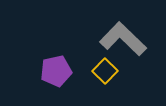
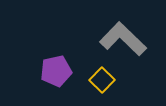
yellow square: moved 3 px left, 9 px down
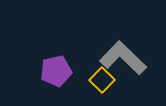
gray L-shape: moved 19 px down
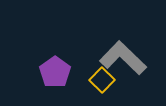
purple pentagon: moved 1 px left, 1 px down; rotated 24 degrees counterclockwise
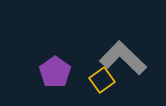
yellow square: rotated 10 degrees clockwise
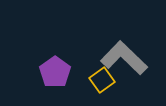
gray L-shape: moved 1 px right
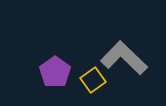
yellow square: moved 9 px left
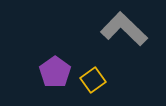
gray L-shape: moved 29 px up
